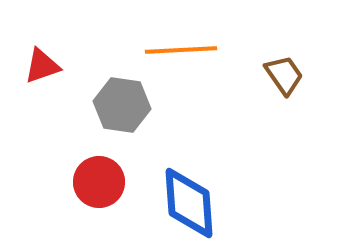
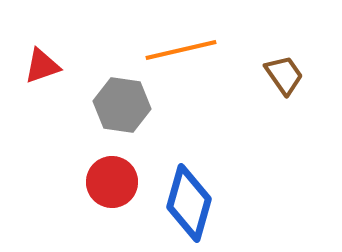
orange line: rotated 10 degrees counterclockwise
red circle: moved 13 px right
blue diamond: rotated 20 degrees clockwise
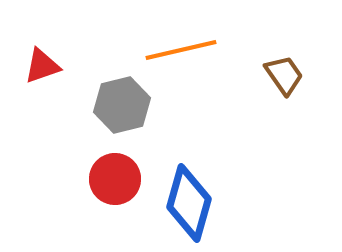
gray hexagon: rotated 22 degrees counterclockwise
red circle: moved 3 px right, 3 px up
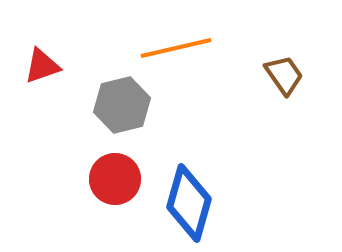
orange line: moved 5 px left, 2 px up
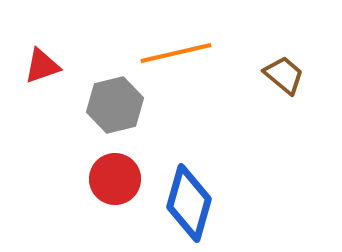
orange line: moved 5 px down
brown trapezoid: rotated 15 degrees counterclockwise
gray hexagon: moved 7 px left
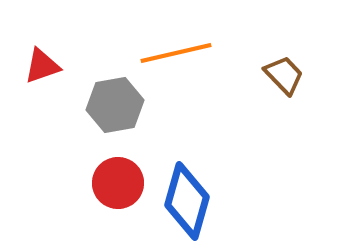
brown trapezoid: rotated 6 degrees clockwise
gray hexagon: rotated 4 degrees clockwise
red circle: moved 3 px right, 4 px down
blue diamond: moved 2 px left, 2 px up
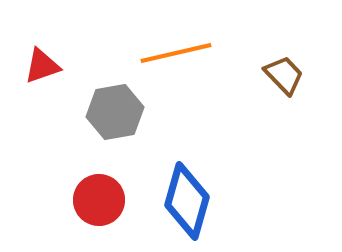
gray hexagon: moved 7 px down
red circle: moved 19 px left, 17 px down
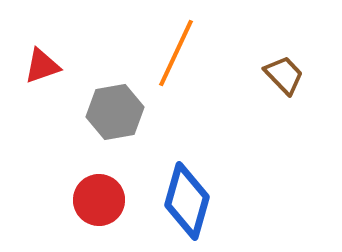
orange line: rotated 52 degrees counterclockwise
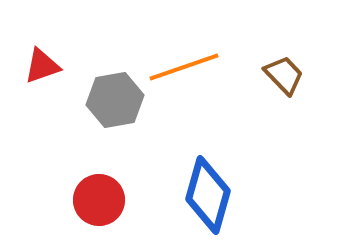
orange line: moved 8 px right, 14 px down; rotated 46 degrees clockwise
gray hexagon: moved 12 px up
blue diamond: moved 21 px right, 6 px up
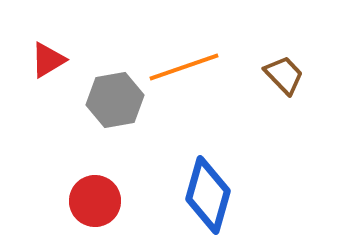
red triangle: moved 6 px right, 6 px up; rotated 12 degrees counterclockwise
red circle: moved 4 px left, 1 px down
